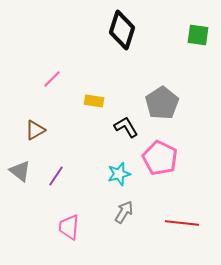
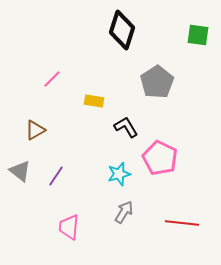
gray pentagon: moved 5 px left, 21 px up
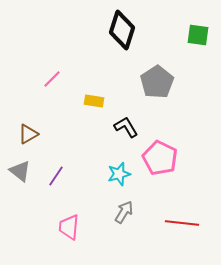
brown triangle: moved 7 px left, 4 px down
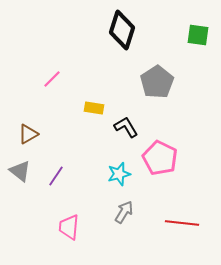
yellow rectangle: moved 7 px down
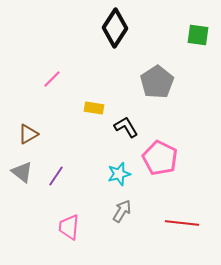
black diamond: moved 7 px left, 2 px up; rotated 15 degrees clockwise
gray triangle: moved 2 px right, 1 px down
gray arrow: moved 2 px left, 1 px up
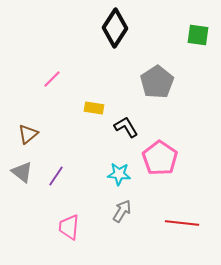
brown triangle: rotated 10 degrees counterclockwise
pink pentagon: rotated 8 degrees clockwise
cyan star: rotated 20 degrees clockwise
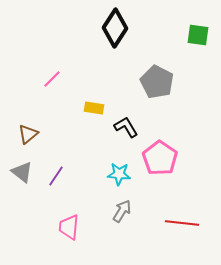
gray pentagon: rotated 12 degrees counterclockwise
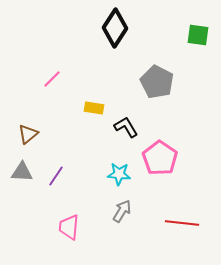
gray triangle: rotated 35 degrees counterclockwise
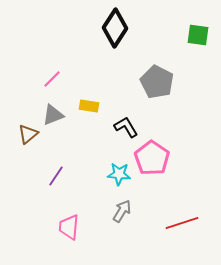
yellow rectangle: moved 5 px left, 2 px up
pink pentagon: moved 8 px left
gray triangle: moved 31 px right, 57 px up; rotated 25 degrees counterclockwise
red line: rotated 24 degrees counterclockwise
